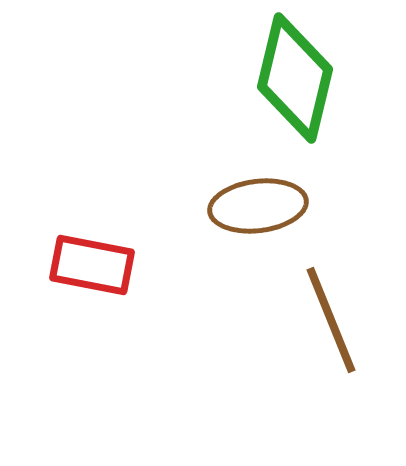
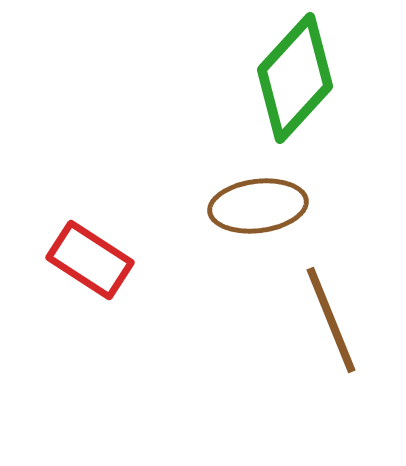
green diamond: rotated 29 degrees clockwise
red rectangle: moved 2 px left, 5 px up; rotated 22 degrees clockwise
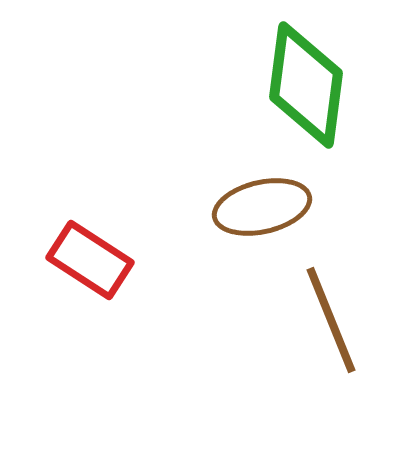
green diamond: moved 11 px right, 7 px down; rotated 35 degrees counterclockwise
brown ellipse: moved 4 px right, 1 px down; rotated 6 degrees counterclockwise
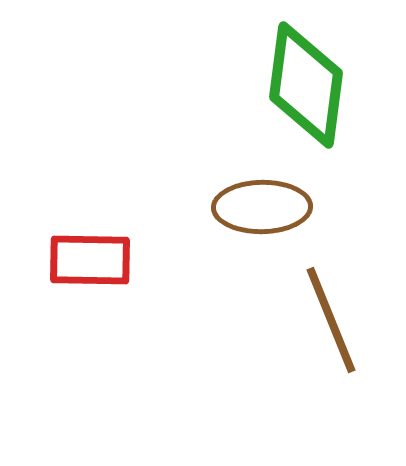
brown ellipse: rotated 12 degrees clockwise
red rectangle: rotated 32 degrees counterclockwise
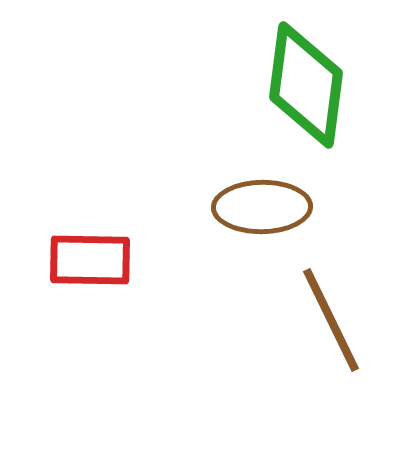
brown line: rotated 4 degrees counterclockwise
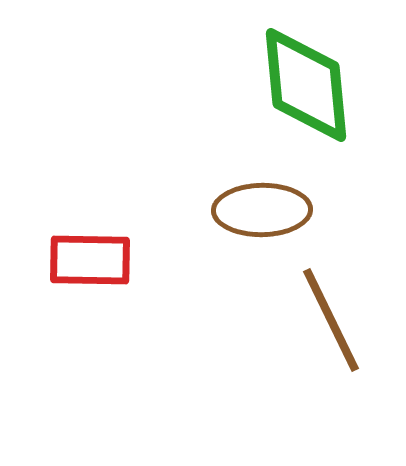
green diamond: rotated 13 degrees counterclockwise
brown ellipse: moved 3 px down
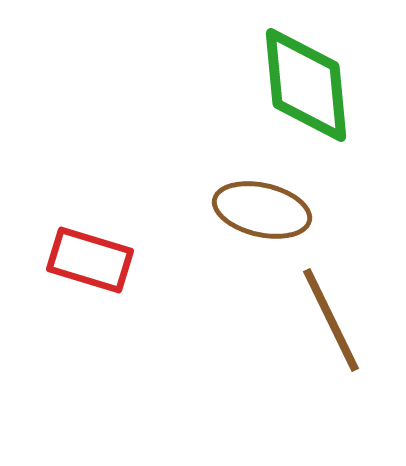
brown ellipse: rotated 14 degrees clockwise
red rectangle: rotated 16 degrees clockwise
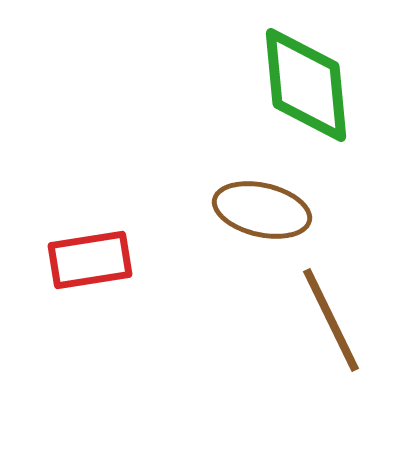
red rectangle: rotated 26 degrees counterclockwise
